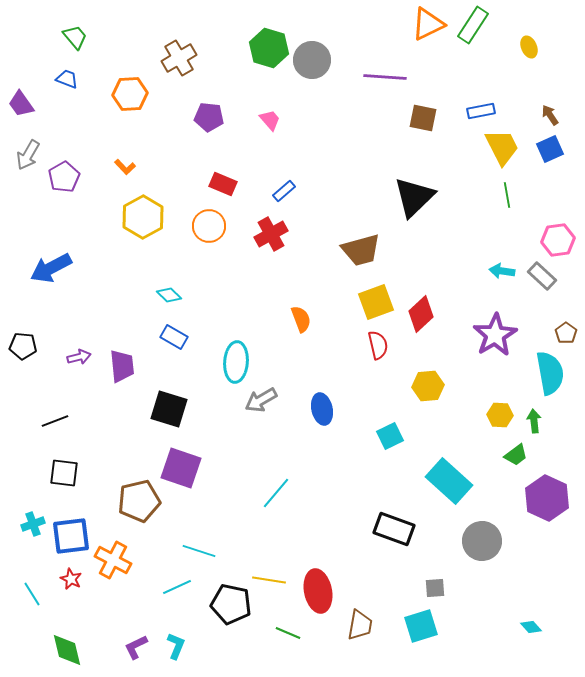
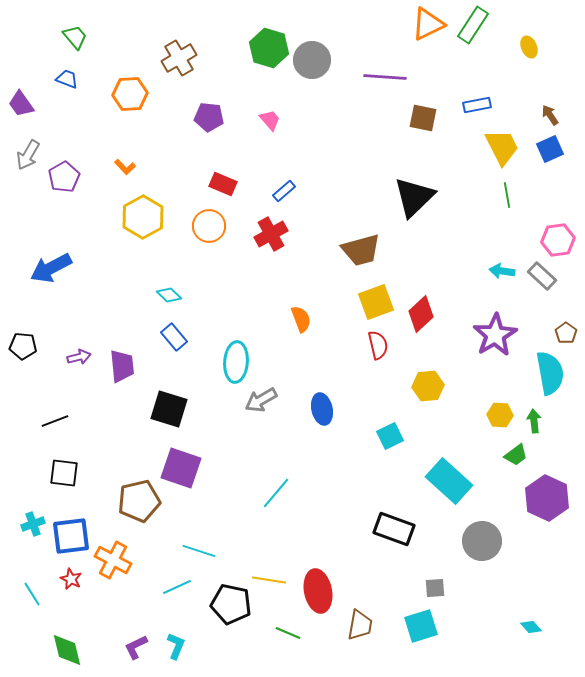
blue rectangle at (481, 111): moved 4 px left, 6 px up
blue rectangle at (174, 337): rotated 20 degrees clockwise
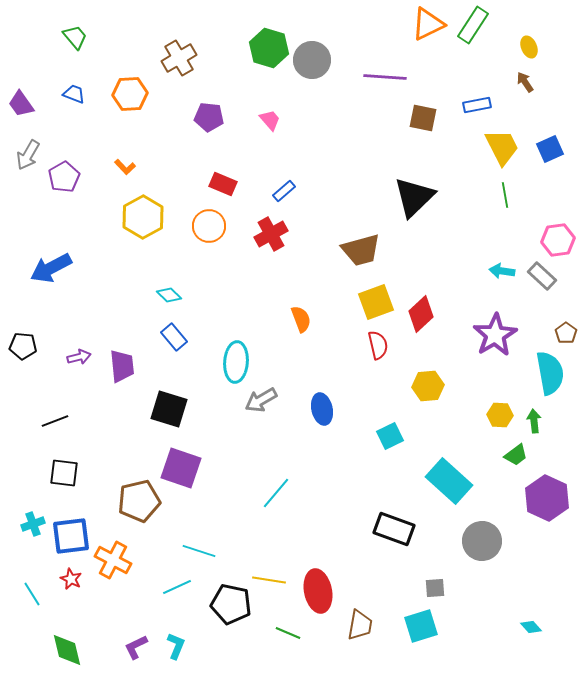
blue trapezoid at (67, 79): moved 7 px right, 15 px down
brown arrow at (550, 115): moved 25 px left, 33 px up
green line at (507, 195): moved 2 px left
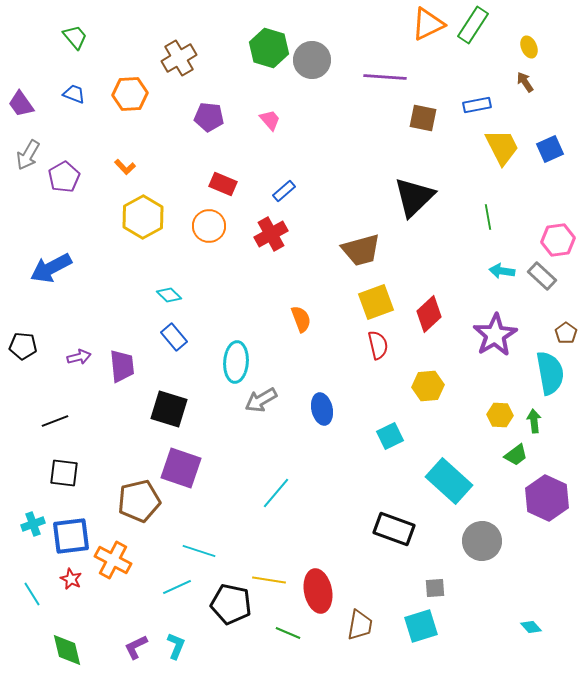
green line at (505, 195): moved 17 px left, 22 px down
red diamond at (421, 314): moved 8 px right
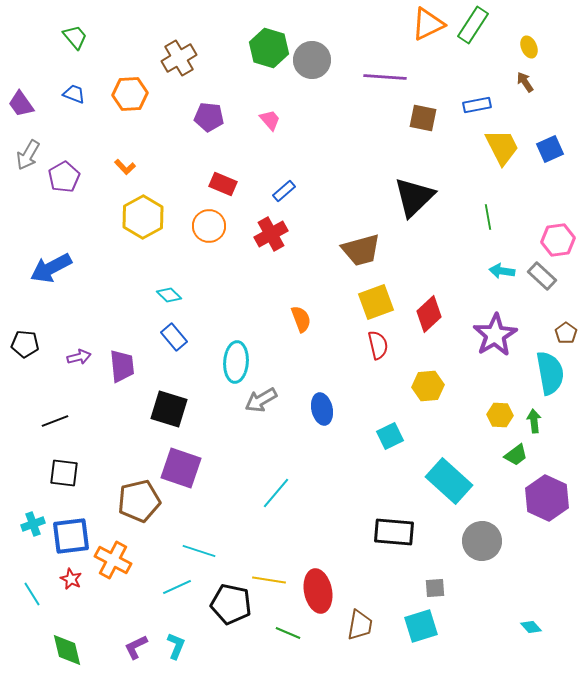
black pentagon at (23, 346): moved 2 px right, 2 px up
black rectangle at (394, 529): moved 3 px down; rotated 15 degrees counterclockwise
